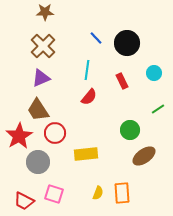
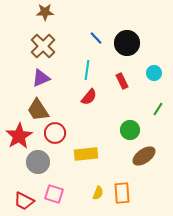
green line: rotated 24 degrees counterclockwise
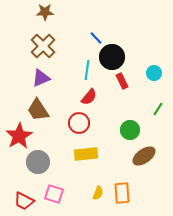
black circle: moved 15 px left, 14 px down
red circle: moved 24 px right, 10 px up
